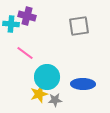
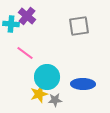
purple cross: rotated 24 degrees clockwise
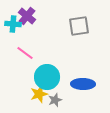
cyan cross: moved 2 px right
gray star: rotated 16 degrees counterclockwise
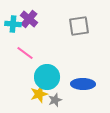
purple cross: moved 2 px right, 3 px down
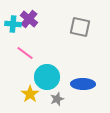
gray square: moved 1 px right, 1 px down; rotated 20 degrees clockwise
yellow star: moved 9 px left; rotated 18 degrees counterclockwise
gray star: moved 2 px right, 1 px up
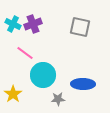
purple cross: moved 4 px right, 5 px down; rotated 30 degrees clockwise
cyan cross: rotated 21 degrees clockwise
cyan circle: moved 4 px left, 2 px up
yellow star: moved 17 px left
gray star: moved 1 px right; rotated 16 degrees clockwise
